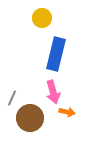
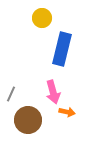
blue rectangle: moved 6 px right, 5 px up
gray line: moved 1 px left, 4 px up
brown circle: moved 2 px left, 2 px down
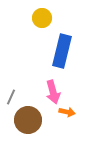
blue rectangle: moved 2 px down
gray line: moved 3 px down
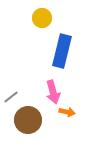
gray line: rotated 28 degrees clockwise
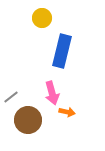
pink arrow: moved 1 px left, 1 px down
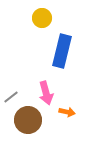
pink arrow: moved 6 px left
